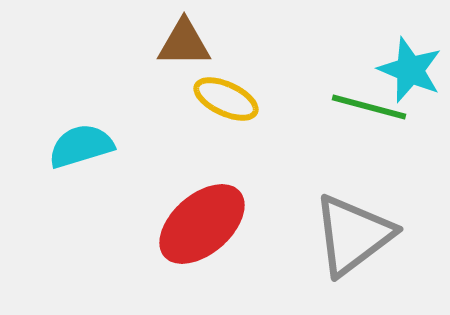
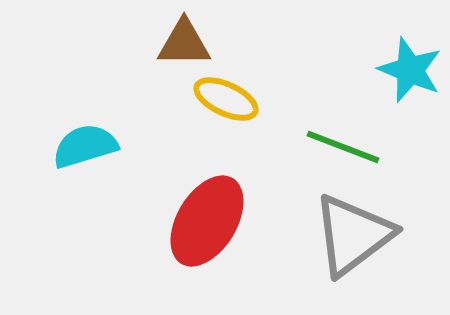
green line: moved 26 px left, 40 px down; rotated 6 degrees clockwise
cyan semicircle: moved 4 px right
red ellipse: moved 5 px right, 3 px up; rotated 18 degrees counterclockwise
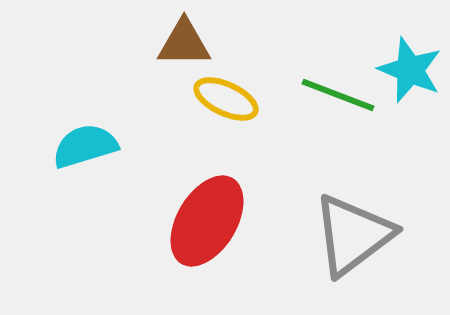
green line: moved 5 px left, 52 px up
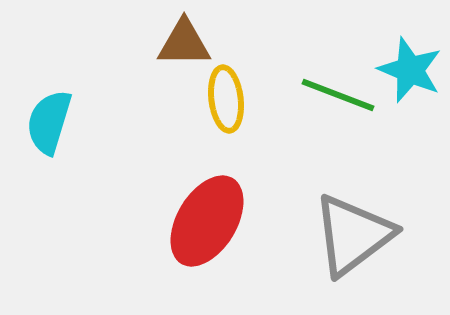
yellow ellipse: rotated 58 degrees clockwise
cyan semicircle: moved 36 px left, 24 px up; rotated 56 degrees counterclockwise
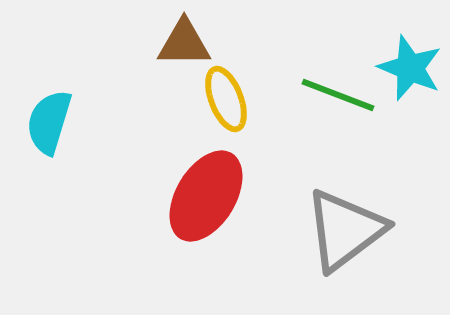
cyan star: moved 2 px up
yellow ellipse: rotated 14 degrees counterclockwise
red ellipse: moved 1 px left, 25 px up
gray triangle: moved 8 px left, 5 px up
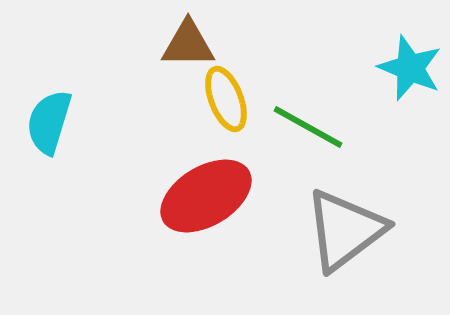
brown triangle: moved 4 px right, 1 px down
green line: moved 30 px left, 32 px down; rotated 8 degrees clockwise
red ellipse: rotated 28 degrees clockwise
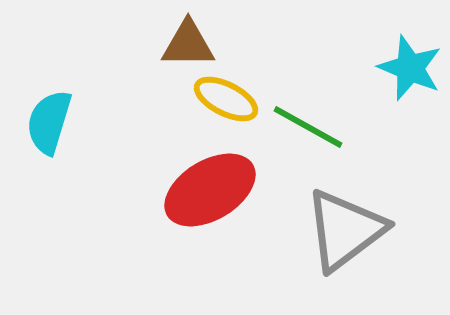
yellow ellipse: rotated 42 degrees counterclockwise
red ellipse: moved 4 px right, 6 px up
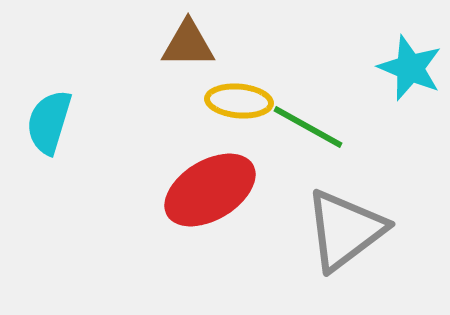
yellow ellipse: moved 13 px right, 2 px down; rotated 22 degrees counterclockwise
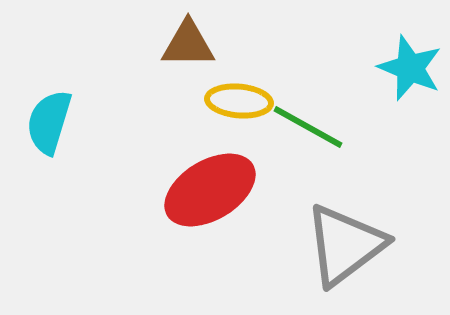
gray triangle: moved 15 px down
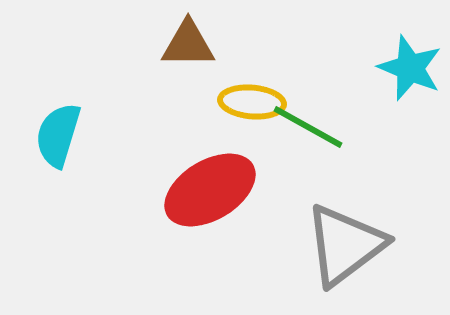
yellow ellipse: moved 13 px right, 1 px down
cyan semicircle: moved 9 px right, 13 px down
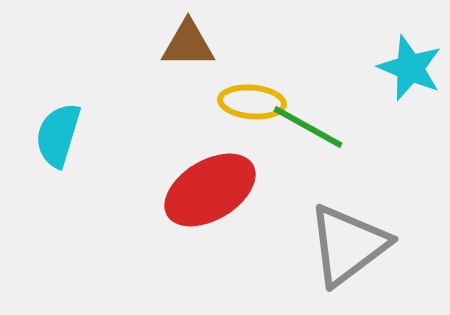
gray triangle: moved 3 px right
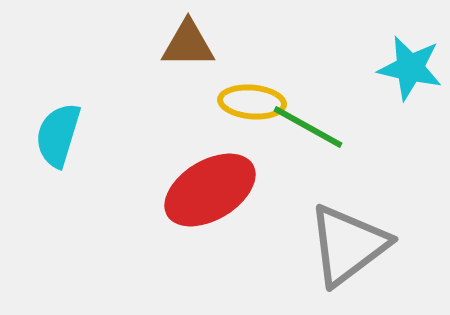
cyan star: rotated 10 degrees counterclockwise
